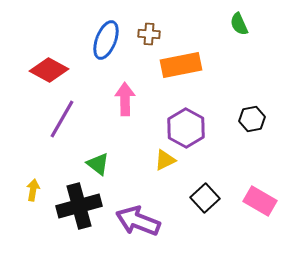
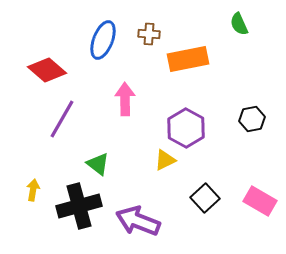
blue ellipse: moved 3 px left
orange rectangle: moved 7 px right, 6 px up
red diamond: moved 2 px left; rotated 12 degrees clockwise
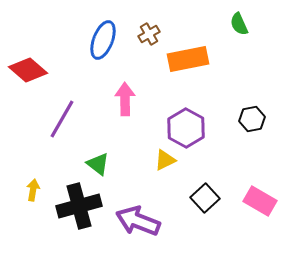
brown cross: rotated 35 degrees counterclockwise
red diamond: moved 19 px left
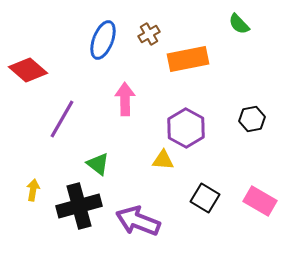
green semicircle: rotated 20 degrees counterclockwise
yellow triangle: moved 2 px left; rotated 30 degrees clockwise
black square: rotated 16 degrees counterclockwise
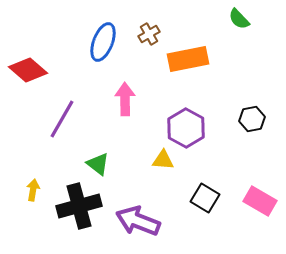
green semicircle: moved 5 px up
blue ellipse: moved 2 px down
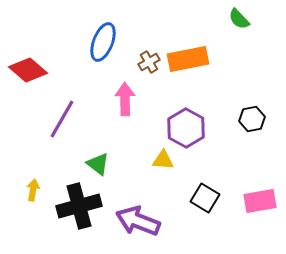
brown cross: moved 28 px down
pink rectangle: rotated 40 degrees counterclockwise
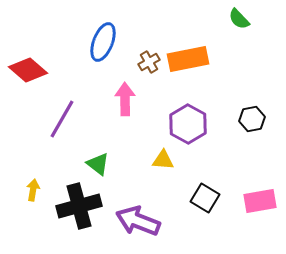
purple hexagon: moved 2 px right, 4 px up
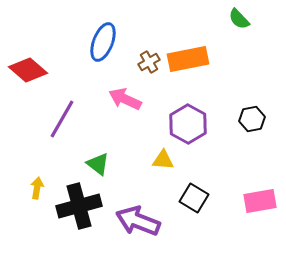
pink arrow: rotated 64 degrees counterclockwise
yellow arrow: moved 4 px right, 2 px up
black square: moved 11 px left
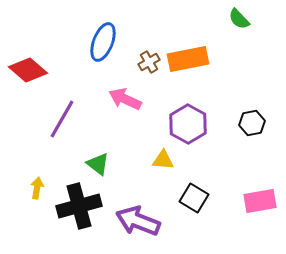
black hexagon: moved 4 px down
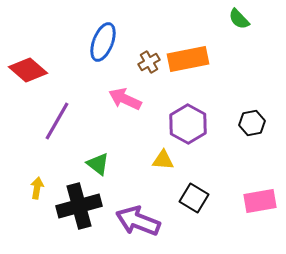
purple line: moved 5 px left, 2 px down
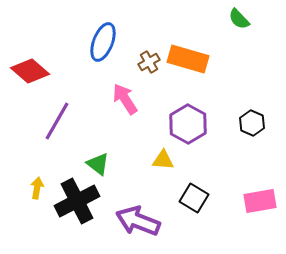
orange rectangle: rotated 27 degrees clockwise
red diamond: moved 2 px right, 1 px down
pink arrow: rotated 32 degrees clockwise
black hexagon: rotated 25 degrees counterclockwise
black cross: moved 2 px left, 5 px up; rotated 12 degrees counterclockwise
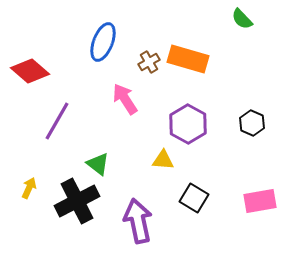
green semicircle: moved 3 px right
yellow arrow: moved 8 px left; rotated 15 degrees clockwise
purple arrow: rotated 57 degrees clockwise
